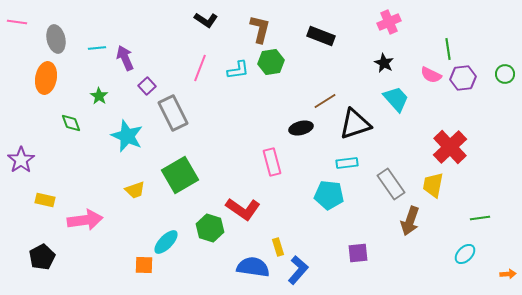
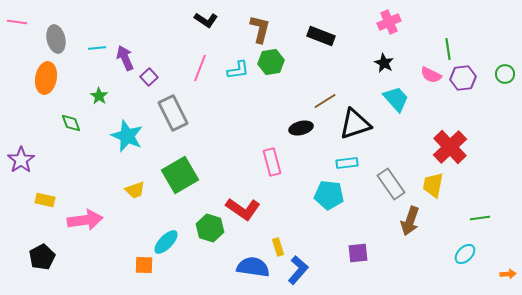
purple square at (147, 86): moved 2 px right, 9 px up
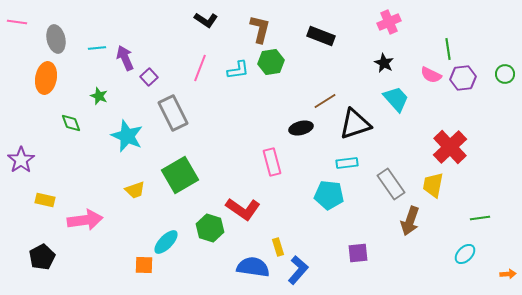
green star at (99, 96): rotated 12 degrees counterclockwise
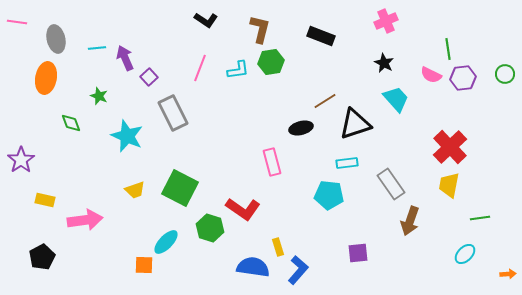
pink cross at (389, 22): moved 3 px left, 1 px up
green square at (180, 175): moved 13 px down; rotated 33 degrees counterclockwise
yellow trapezoid at (433, 185): moved 16 px right
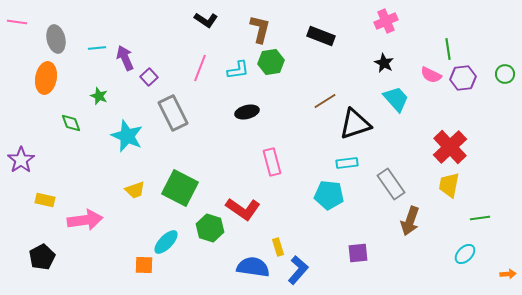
black ellipse at (301, 128): moved 54 px left, 16 px up
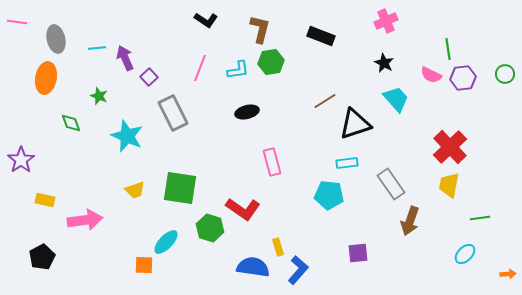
green square at (180, 188): rotated 18 degrees counterclockwise
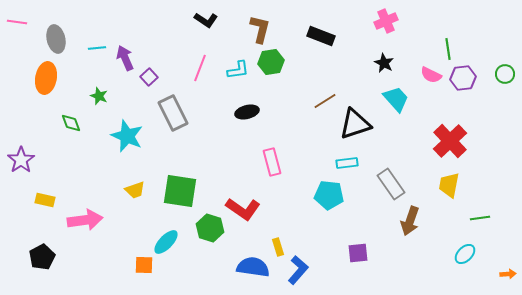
red cross at (450, 147): moved 6 px up
green square at (180, 188): moved 3 px down
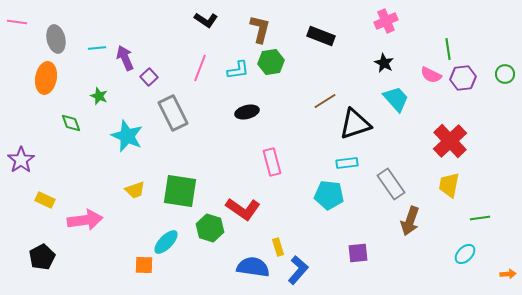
yellow rectangle at (45, 200): rotated 12 degrees clockwise
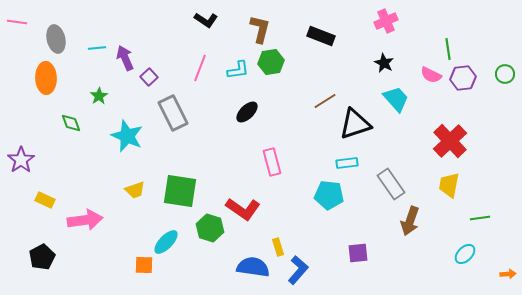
orange ellipse at (46, 78): rotated 12 degrees counterclockwise
green star at (99, 96): rotated 18 degrees clockwise
black ellipse at (247, 112): rotated 30 degrees counterclockwise
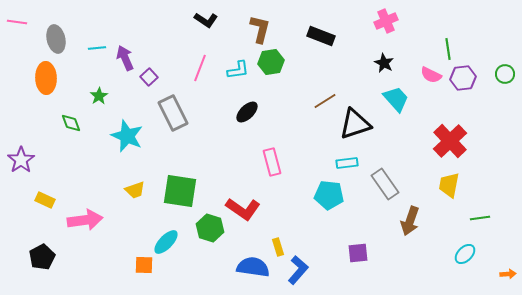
gray rectangle at (391, 184): moved 6 px left
